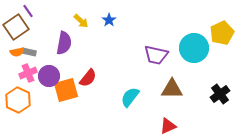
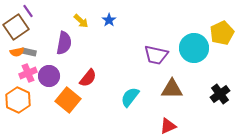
orange square: moved 2 px right, 10 px down; rotated 35 degrees counterclockwise
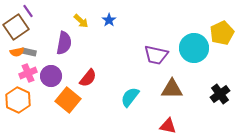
purple circle: moved 2 px right
red triangle: rotated 36 degrees clockwise
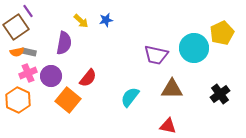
blue star: moved 3 px left; rotated 24 degrees clockwise
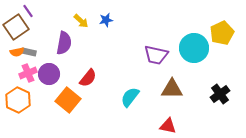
purple circle: moved 2 px left, 2 px up
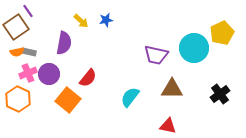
orange hexagon: moved 1 px up
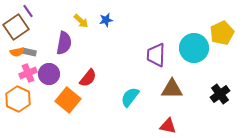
purple trapezoid: rotated 80 degrees clockwise
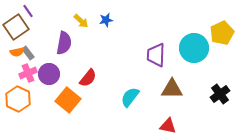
gray rectangle: moved 1 px left, 1 px down; rotated 40 degrees clockwise
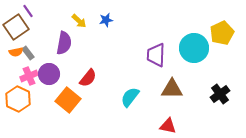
yellow arrow: moved 2 px left
orange semicircle: moved 1 px left
pink cross: moved 1 px right, 3 px down
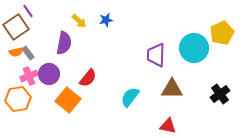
orange hexagon: rotated 25 degrees clockwise
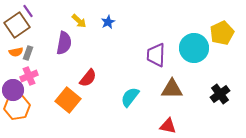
blue star: moved 2 px right, 2 px down; rotated 16 degrees counterclockwise
brown square: moved 1 px right, 2 px up
gray rectangle: rotated 56 degrees clockwise
purple circle: moved 36 px left, 16 px down
orange hexagon: moved 1 px left, 8 px down
